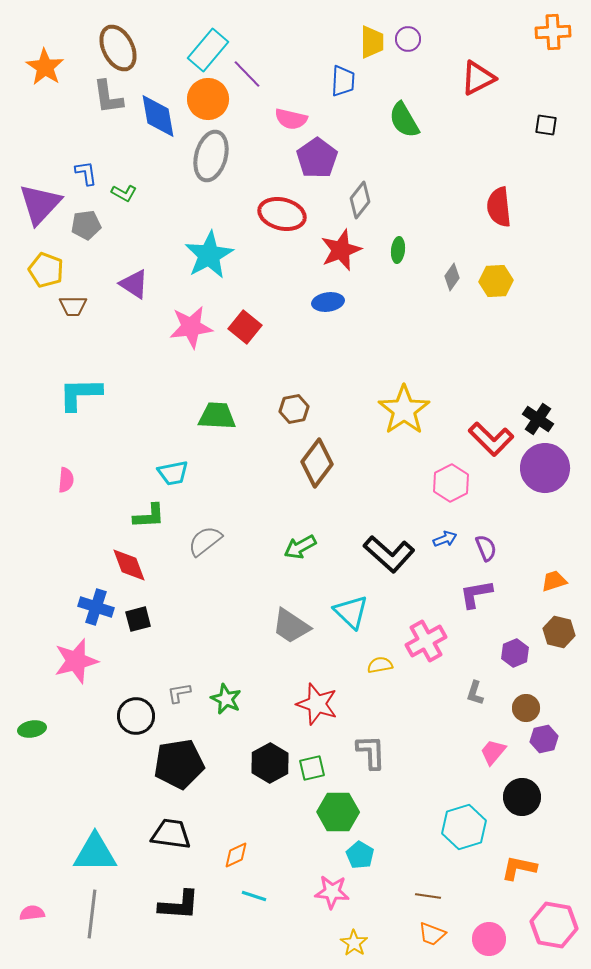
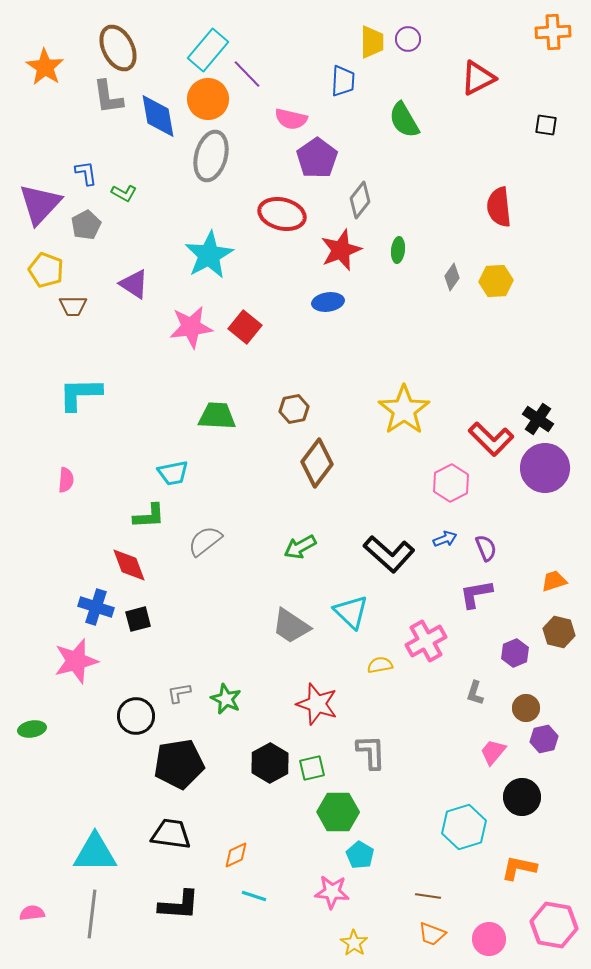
gray pentagon at (86, 225): rotated 20 degrees counterclockwise
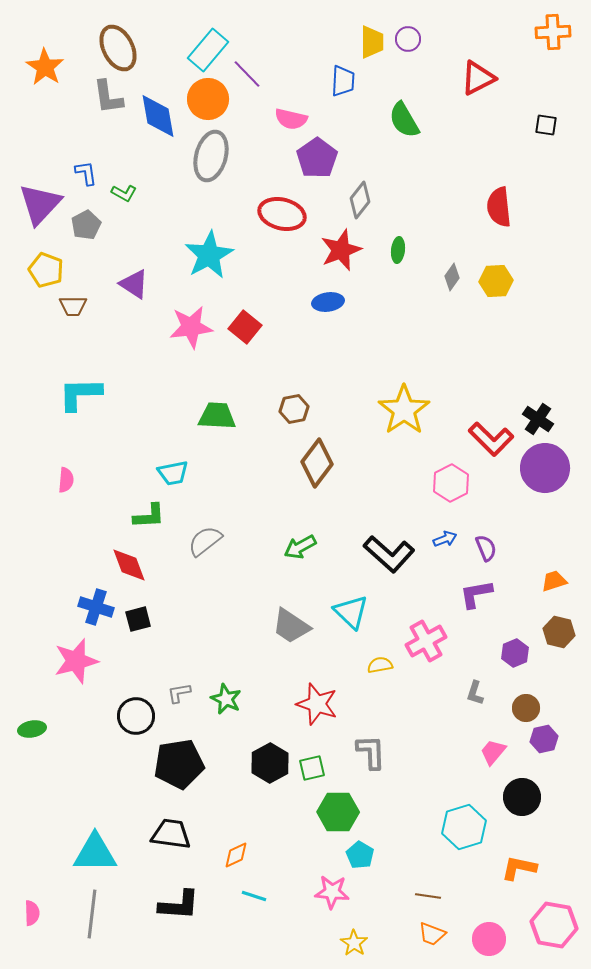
pink semicircle at (32, 913): rotated 95 degrees clockwise
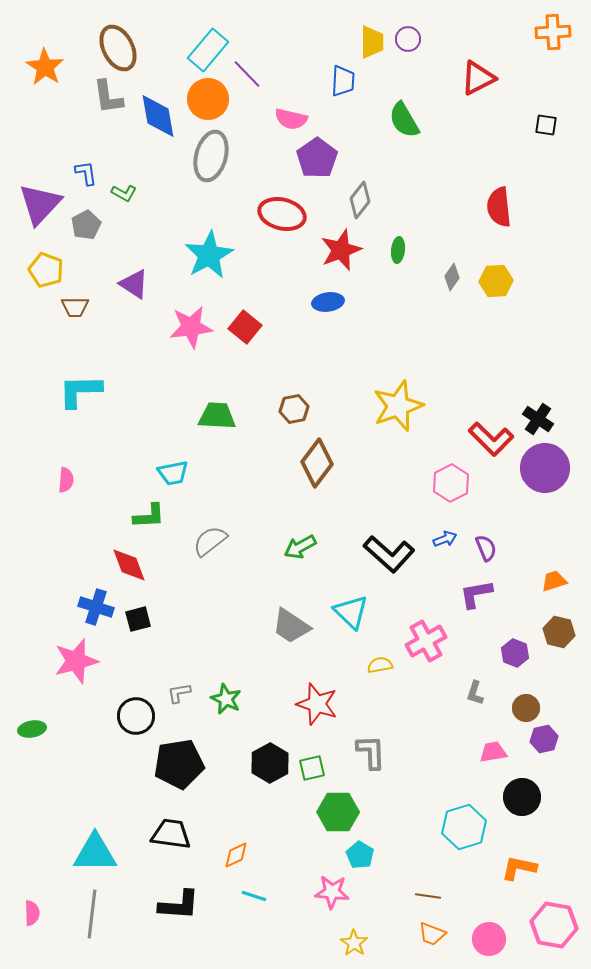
brown trapezoid at (73, 306): moved 2 px right, 1 px down
cyan L-shape at (80, 394): moved 3 px up
yellow star at (404, 410): moved 6 px left, 4 px up; rotated 15 degrees clockwise
gray semicircle at (205, 541): moved 5 px right
purple hexagon at (515, 653): rotated 16 degrees counterclockwise
pink trapezoid at (493, 752): rotated 40 degrees clockwise
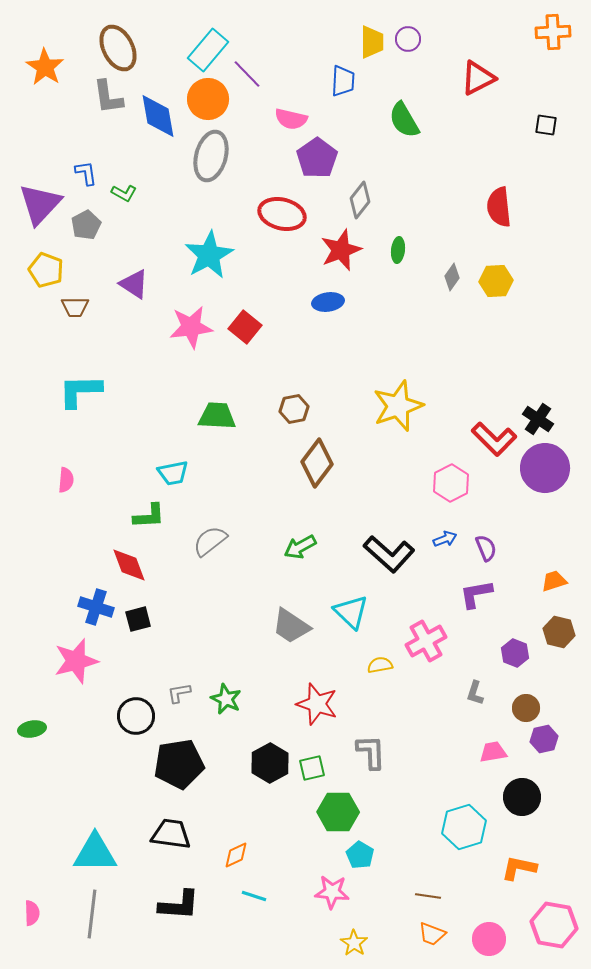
red L-shape at (491, 439): moved 3 px right
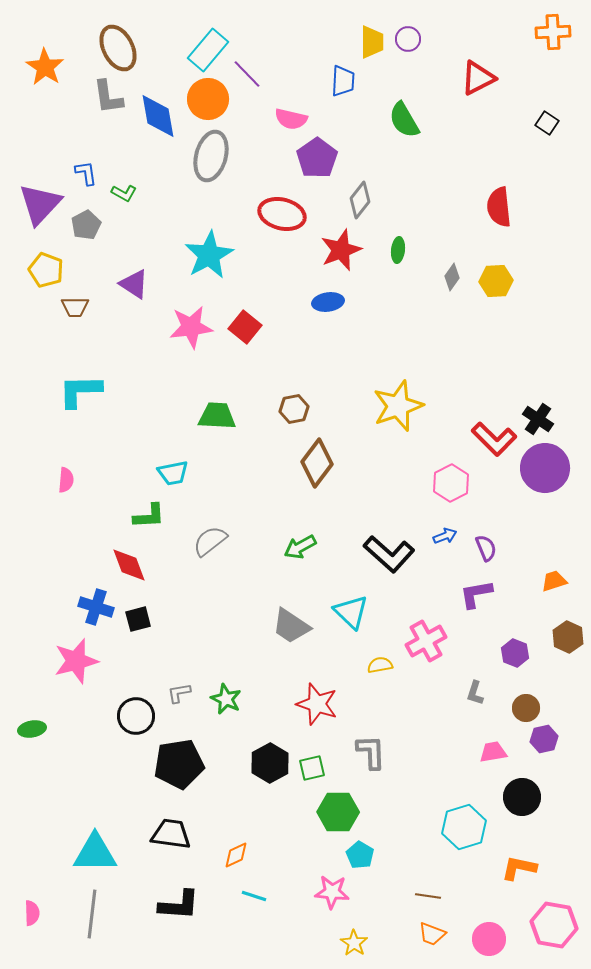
black square at (546, 125): moved 1 px right, 2 px up; rotated 25 degrees clockwise
blue arrow at (445, 539): moved 3 px up
brown hexagon at (559, 632): moved 9 px right, 5 px down; rotated 12 degrees clockwise
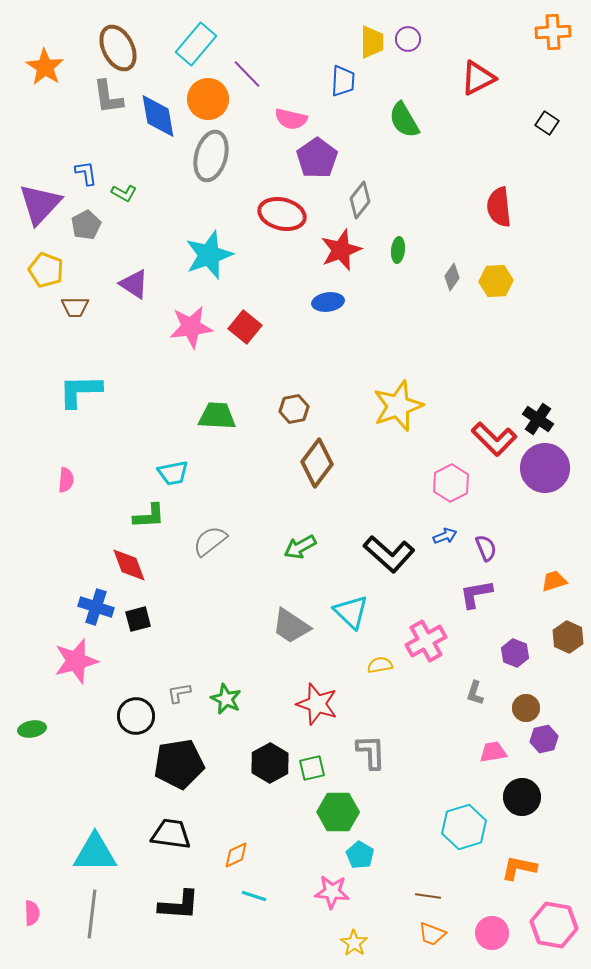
cyan rectangle at (208, 50): moved 12 px left, 6 px up
cyan star at (209, 255): rotated 9 degrees clockwise
pink circle at (489, 939): moved 3 px right, 6 px up
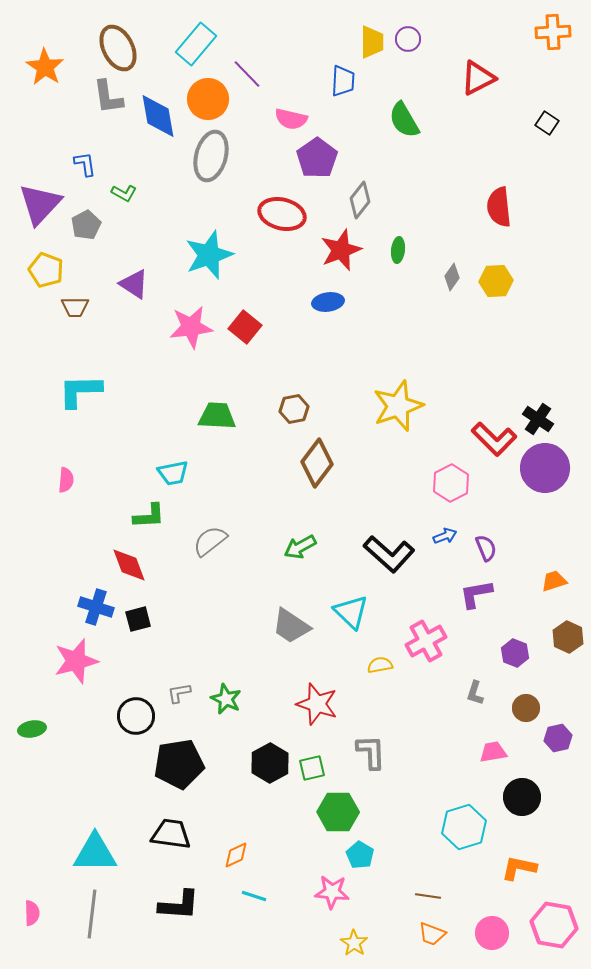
blue L-shape at (86, 173): moved 1 px left, 9 px up
purple hexagon at (544, 739): moved 14 px right, 1 px up
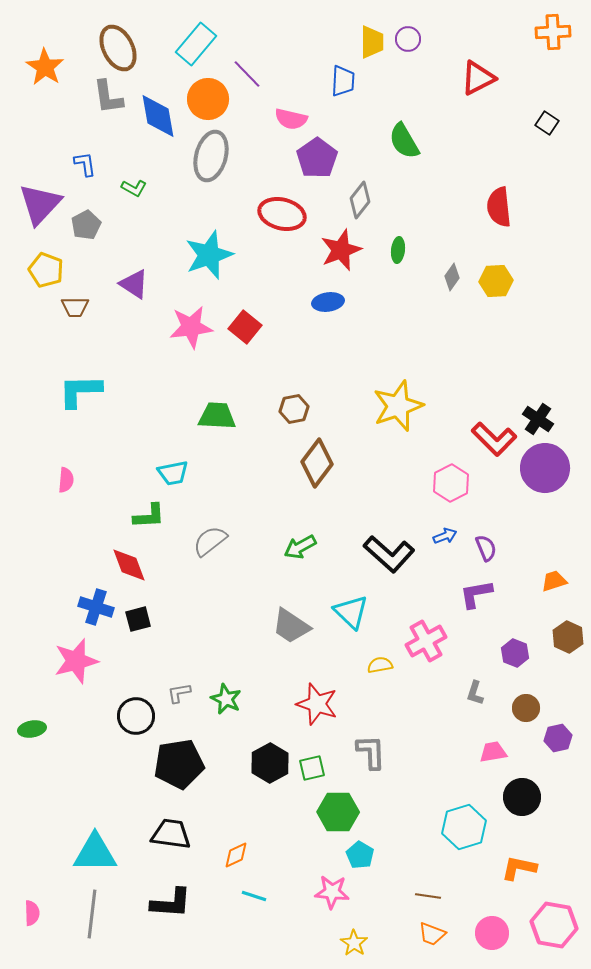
green semicircle at (404, 120): moved 21 px down
green L-shape at (124, 193): moved 10 px right, 5 px up
black L-shape at (179, 905): moved 8 px left, 2 px up
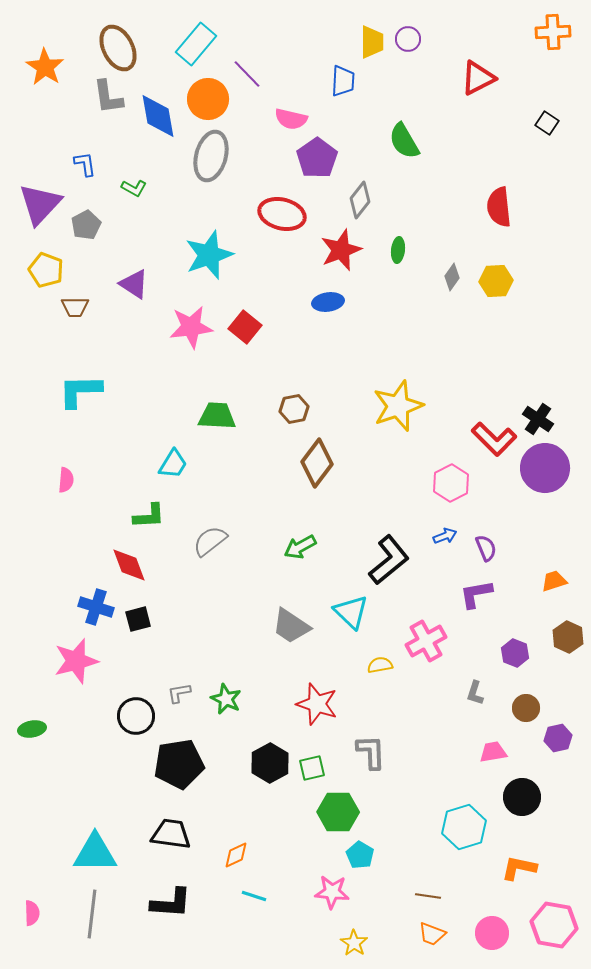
cyan trapezoid at (173, 473): moved 9 px up; rotated 48 degrees counterclockwise
black L-shape at (389, 554): moved 6 px down; rotated 81 degrees counterclockwise
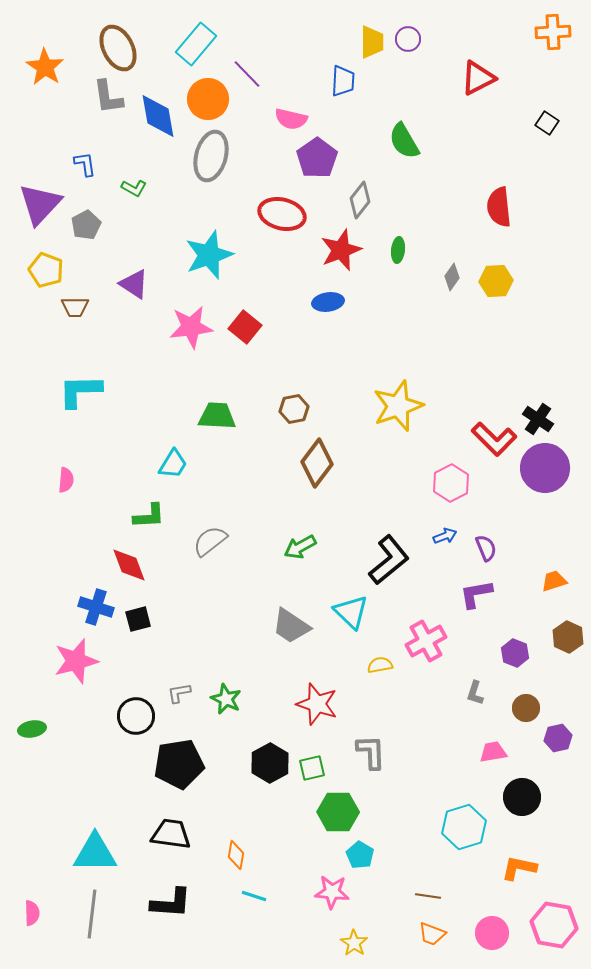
orange diamond at (236, 855): rotated 56 degrees counterclockwise
